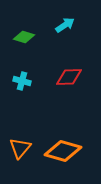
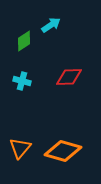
cyan arrow: moved 14 px left
green diamond: moved 4 px down; rotated 50 degrees counterclockwise
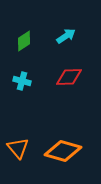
cyan arrow: moved 15 px right, 11 px down
orange triangle: moved 2 px left; rotated 20 degrees counterclockwise
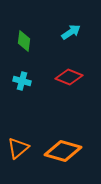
cyan arrow: moved 5 px right, 4 px up
green diamond: rotated 50 degrees counterclockwise
red diamond: rotated 24 degrees clockwise
orange triangle: rotated 30 degrees clockwise
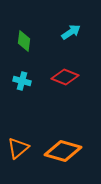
red diamond: moved 4 px left
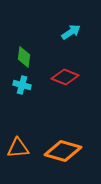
green diamond: moved 16 px down
cyan cross: moved 4 px down
orange triangle: rotated 35 degrees clockwise
